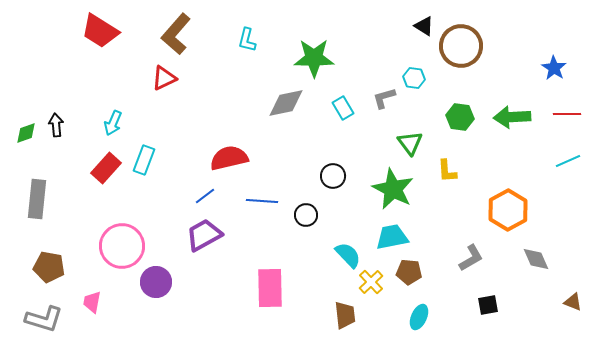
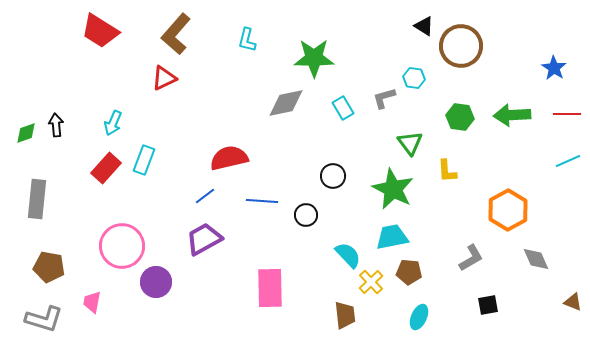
green arrow at (512, 117): moved 2 px up
purple trapezoid at (204, 235): moved 4 px down
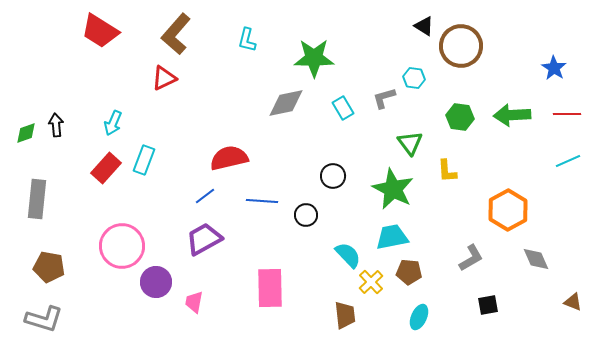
pink trapezoid at (92, 302): moved 102 px right
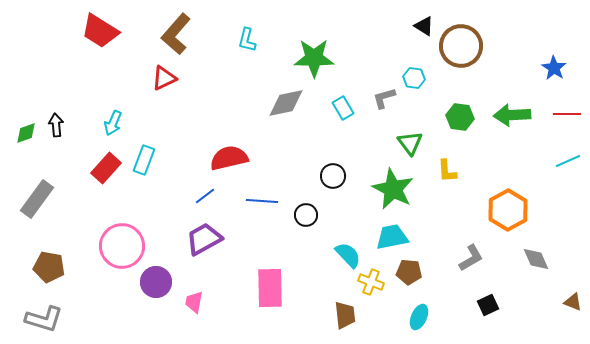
gray rectangle at (37, 199): rotated 30 degrees clockwise
yellow cross at (371, 282): rotated 25 degrees counterclockwise
black square at (488, 305): rotated 15 degrees counterclockwise
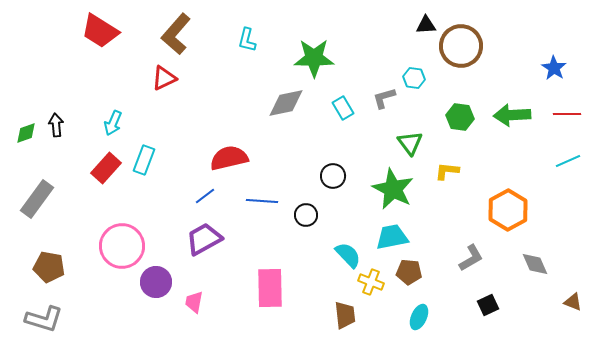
black triangle at (424, 26): moved 2 px right, 1 px up; rotated 35 degrees counterclockwise
yellow L-shape at (447, 171): rotated 100 degrees clockwise
gray diamond at (536, 259): moved 1 px left, 5 px down
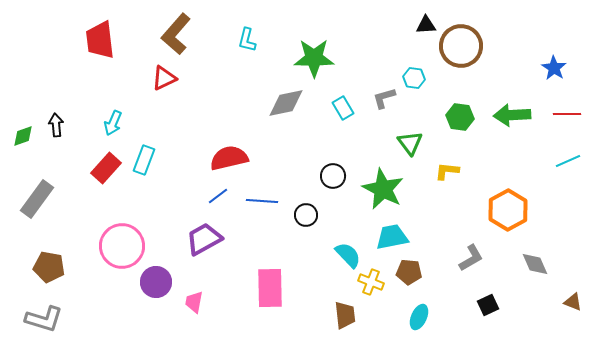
red trapezoid at (100, 31): moved 9 px down; rotated 51 degrees clockwise
green diamond at (26, 133): moved 3 px left, 3 px down
green star at (393, 189): moved 10 px left
blue line at (205, 196): moved 13 px right
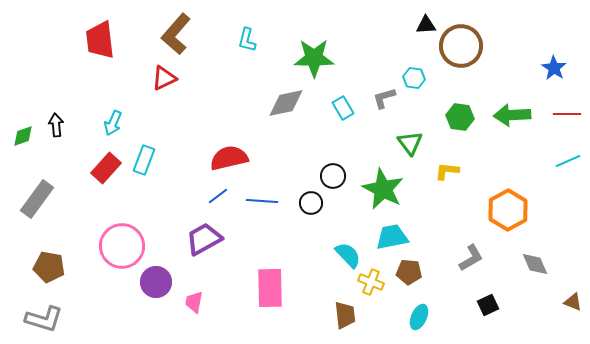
black circle at (306, 215): moved 5 px right, 12 px up
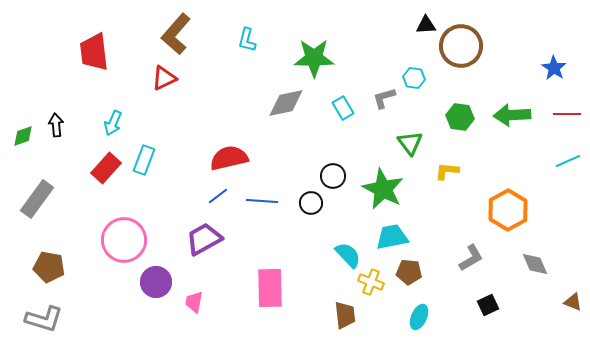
red trapezoid at (100, 40): moved 6 px left, 12 px down
pink circle at (122, 246): moved 2 px right, 6 px up
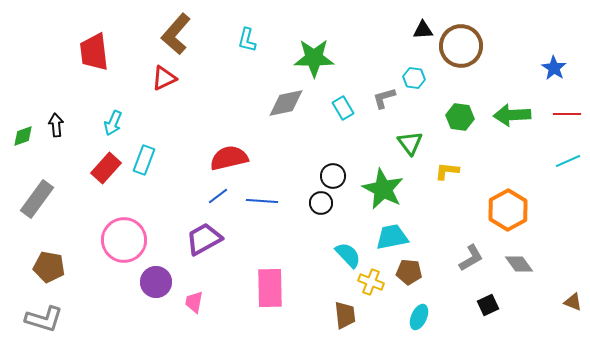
black triangle at (426, 25): moved 3 px left, 5 px down
black circle at (311, 203): moved 10 px right
gray diamond at (535, 264): moved 16 px left; rotated 12 degrees counterclockwise
